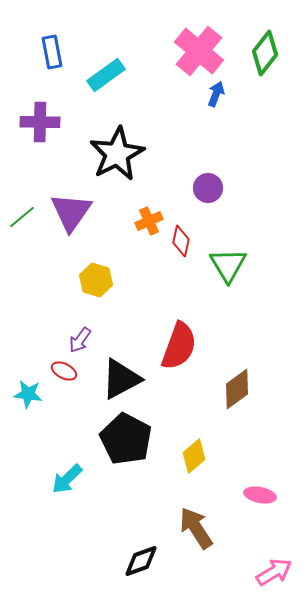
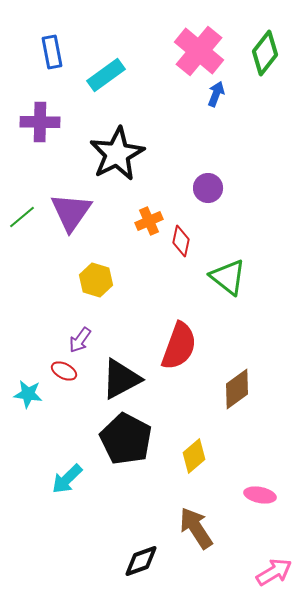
green triangle: moved 12 px down; rotated 21 degrees counterclockwise
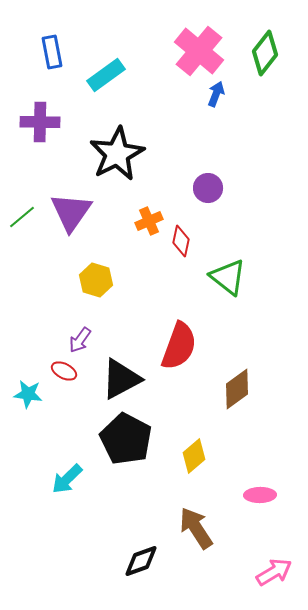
pink ellipse: rotated 12 degrees counterclockwise
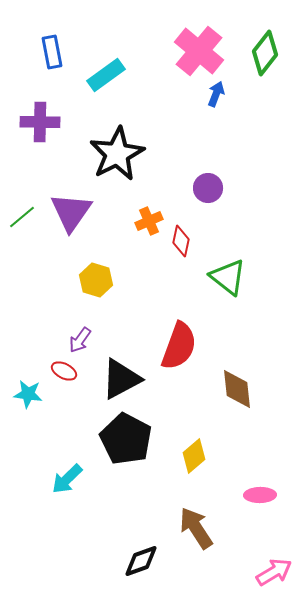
brown diamond: rotated 60 degrees counterclockwise
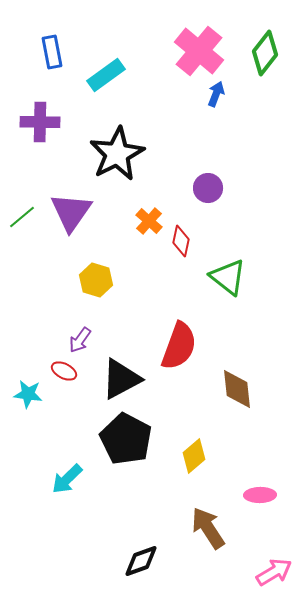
orange cross: rotated 24 degrees counterclockwise
brown arrow: moved 12 px right
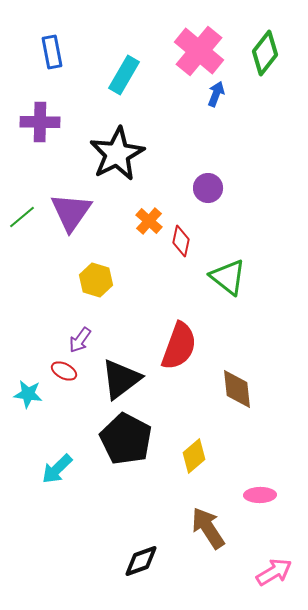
cyan rectangle: moved 18 px right; rotated 24 degrees counterclockwise
black triangle: rotated 9 degrees counterclockwise
cyan arrow: moved 10 px left, 10 px up
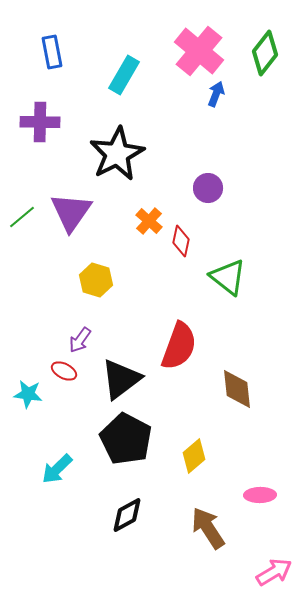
black diamond: moved 14 px left, 46 px up; rotated 9 degrees counterclockwise
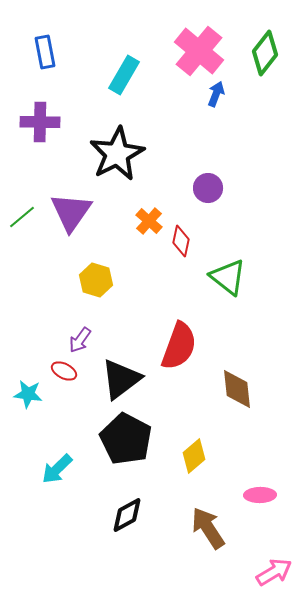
blue rectangle: moved 7 px left
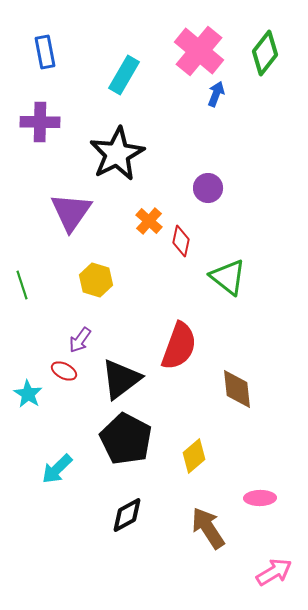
green line: moved 68 px down; rotated 68 degrees counterclockwise
cyan star: rotated 24 degrees clockwise
pink ellipse: moved 3 px down
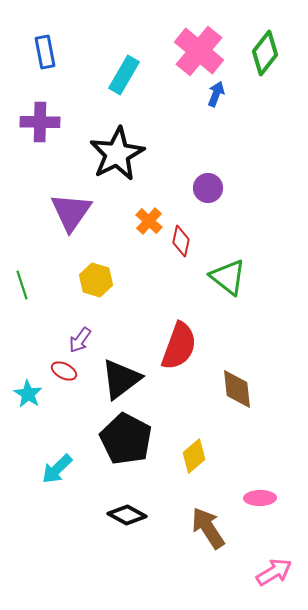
black diamond: rotated 57 degrees clockwise
